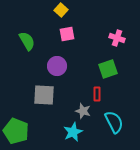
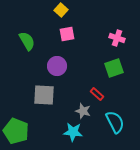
green square: moved 6 px right, 1 px up
red rectangle: rotated 48 degrees counterclockwise
cyan semicircle: moved 1 px right
cyan star: rotated 30 degrees clockwise
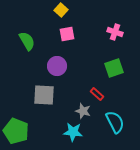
pink cross: moved 2 px left, 6 px up
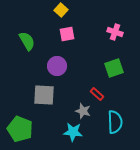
cyan semicircle: rotated 25 degrees clockwise
green pentagon: moved 4 px right, 2 px up
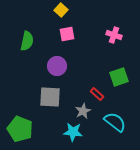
pink cross: moved 1 px left, 3 px down
green semicircle: rotated 42 degrees clockwise
green square: moved 5 px right, 9 px down
gray square: moved 6 px right, 2 px down
gray star: rotated 28 degrees clockwise
cyan semicircle: rotated 50 degrees counterclockwise
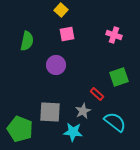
purple circle: moved 1 px left, 1 px up
gray square: moved 15 px down
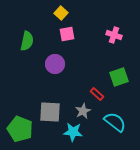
yellow square: moved 3 px down
purple circle: moved 1 px left, 1 px up
